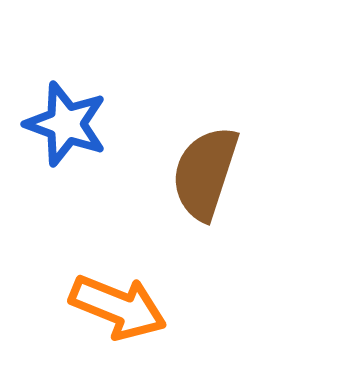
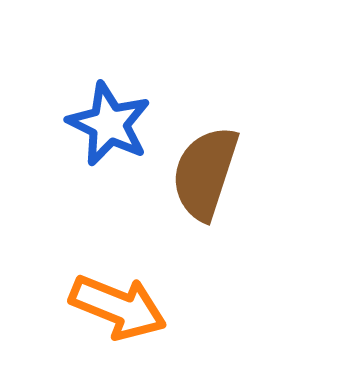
blue star: moved 43 px right; rotated 6 degrees clockwise
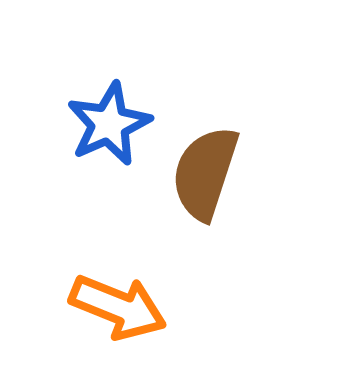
blue star: rotated 22 degrees clockwise
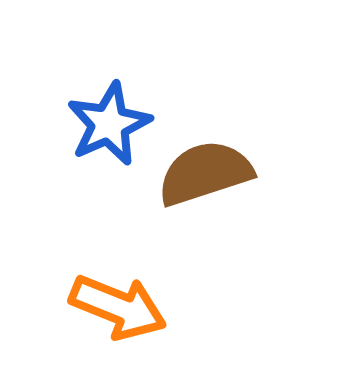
brown semicircle: rotated 54 degrees clockwise
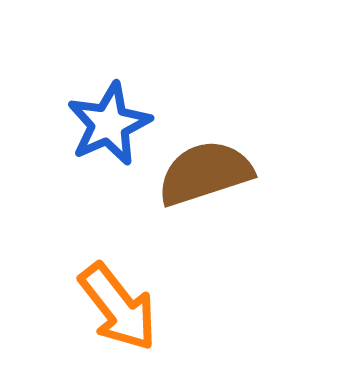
orange arrow: rotated 30 degrees clockwise
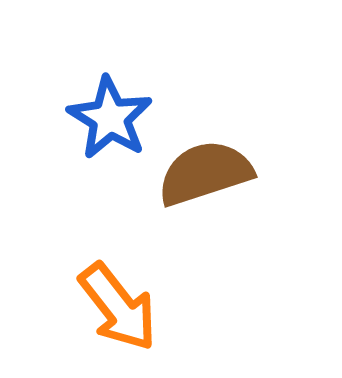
blue star: moved 1 px right, 6 px up; rotated 16 degrees counterclockwise
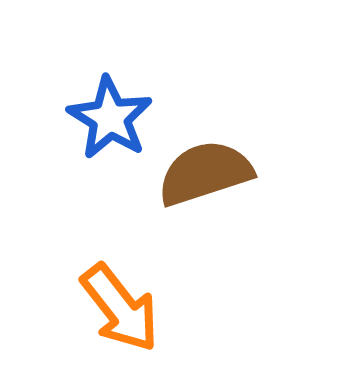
orange arrow: moved 2 px right, 1 px down
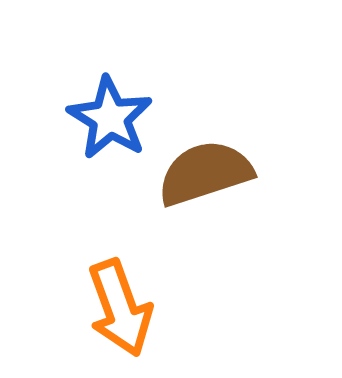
orange arrow: rotated 18 degrees clockwise
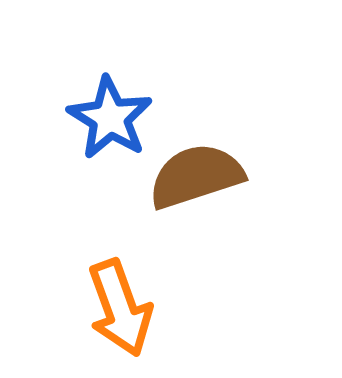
brown semicircle: moved 9 px left, 3 px down
